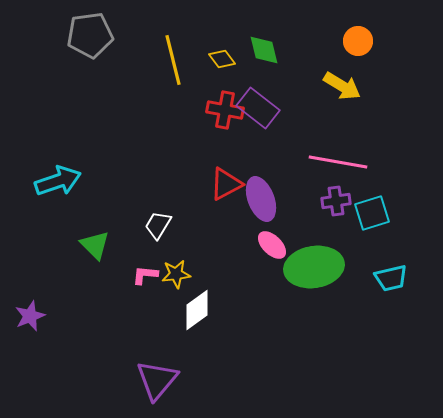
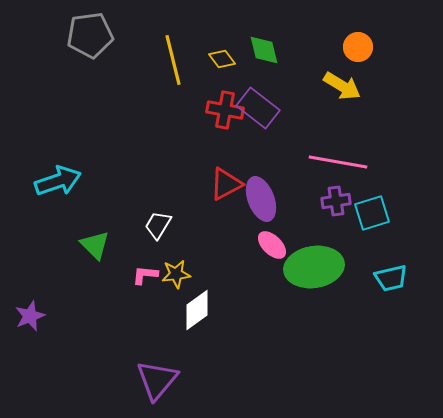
orange circle: moved 6 px down
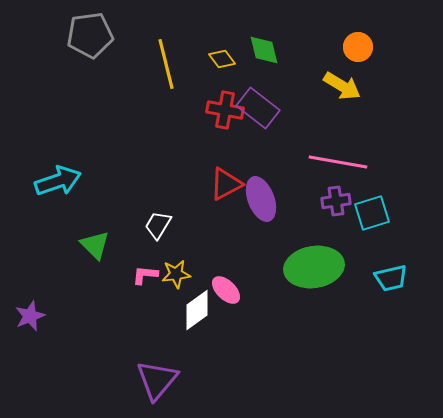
yellow line: moved 7 px left, 4 px down
pink ellipse: moved 46 px left, 45 px down
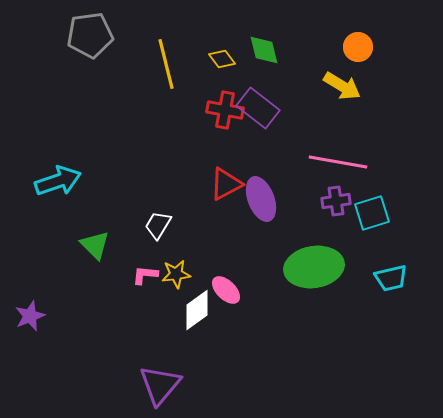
purple triangle: moved 3 px right, 5 px down
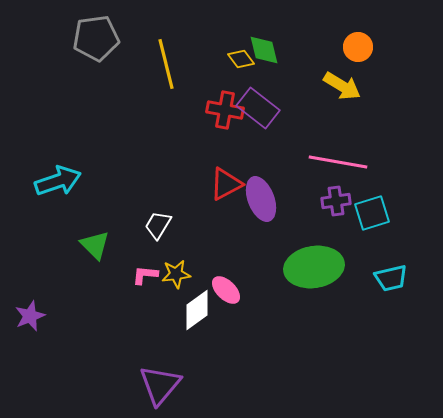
gray pentagon: moved 6 px right, 3 px down
yellow diamond: moved 19 px right
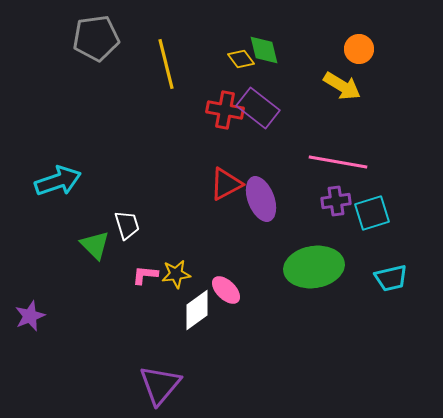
orange circle: moved 1 px right, 2 px down
white trapezoid: moved 31 px left; rotated 132 degrees clockwise
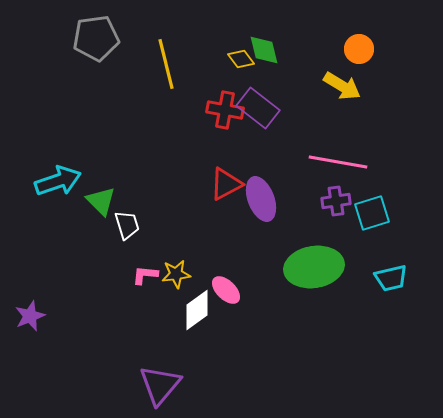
green triangle: moved 6 px right, 44 px up
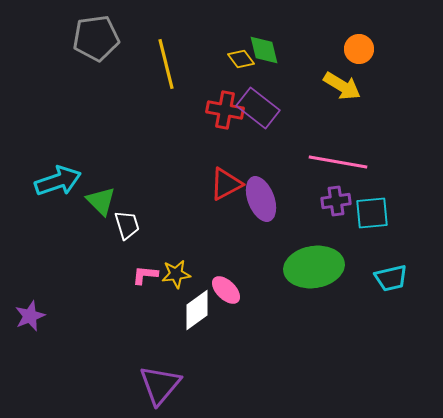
cyan square: rotated 12 degrees clockwise
